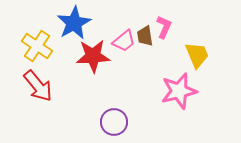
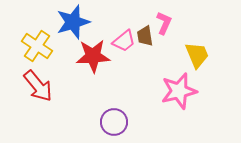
blue star: moved 1 px left, 1 px up; rotated 12 degrees clockwise
pink L-shape: moved 4 px up
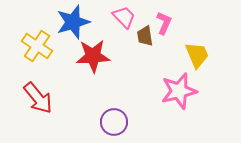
pink trapezoid: moved 24 px up; rotated 95 degrees counterclockwise
red arrow: moved 12 px down
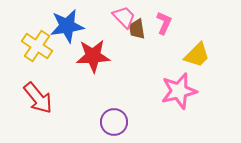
blue star: moved 6 px left, 4 px down; rotated 8 degrees clockwise
brown trapezoid: moved 8 px left, 7 px up
yellow trapezoid: rotated 68 degrees clockwise
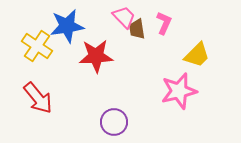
red star: moved 3 px right
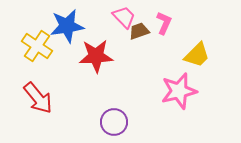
brown trapezoid: moved 2 px right, 2 px down; rotated 80 degrees clockwise
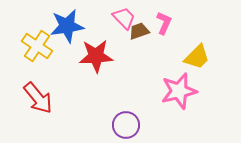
pink trapezoid: moved 1 px down
yellow trapezoid: moved 2 px down
purple circle: moved 12 px right, 3 px down
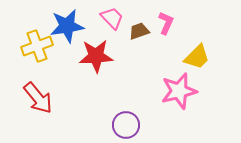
pink trapezoid: moved 12 px left
pink L-shape: moved 2 px right
yellow cross: rotated 36 degrees clockwise
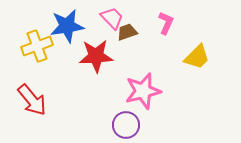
brown trapezoid: moved 12 px left, 1 px down
pink star: moved 36 px left
red arrow: moved 6 px left, 2 px down
